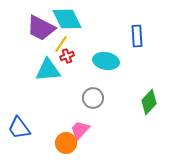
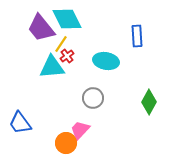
purple trapezoid: rotated 24 degrees clockwise
red cross: rotated 16 degrees counterclockwise
cyan triangle: moved 4 px right, 3 px up
green diamond: rotated 15 degrees counterclockwise
blue trapezoid: moved 1 px right, 5 px up
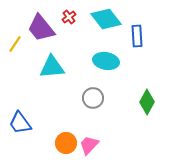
cyan diamond: moved 39 px right; rotated 12 degrees counterclockwise
yellow line: moved 46 px left
red cross: moved 2 px right, 39 px up
green diamond: moved 2 px left
pink trapezoid: moved 9 px right, 15 px down
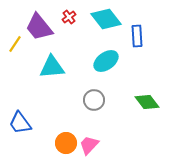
purple trapezoid: moved 2 px left, 1 px up
cyan ellipse: rotated 45 degrees counterclockwise
gray circle: moved 1 px right, 2 px down
green diamond: rotated 65 degrees counterclockwise
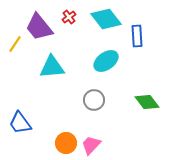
pink trapezoid: moved 2 px right
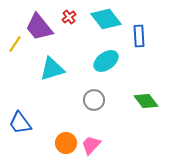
blue rectangle: moved 2 px right
cyan triangle: moved 2 px down; rotated 12 degrees counterclockwise
green diamond: moved 1 px left, 1 px up
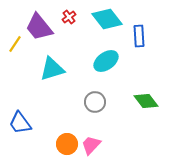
cyan diamond: moved 1 px right
gray circle: moved 1 px right, 2 px down
orange circle: moved 1 px right, 1 px down
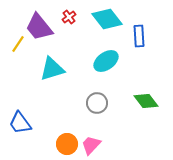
yellow line: moved 3 px right
gray circle: moved 2 px right, 1 px down
